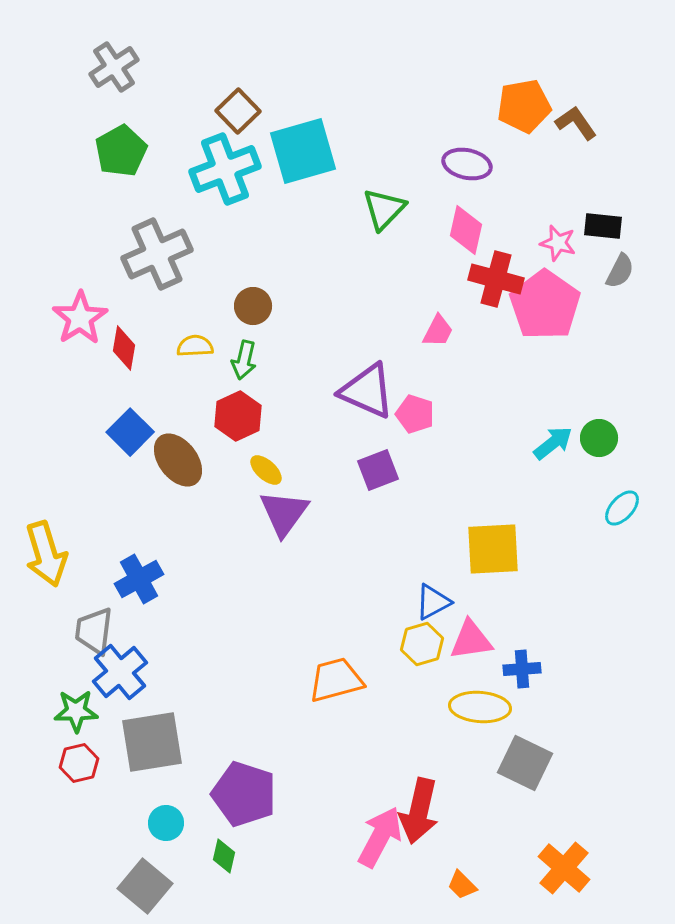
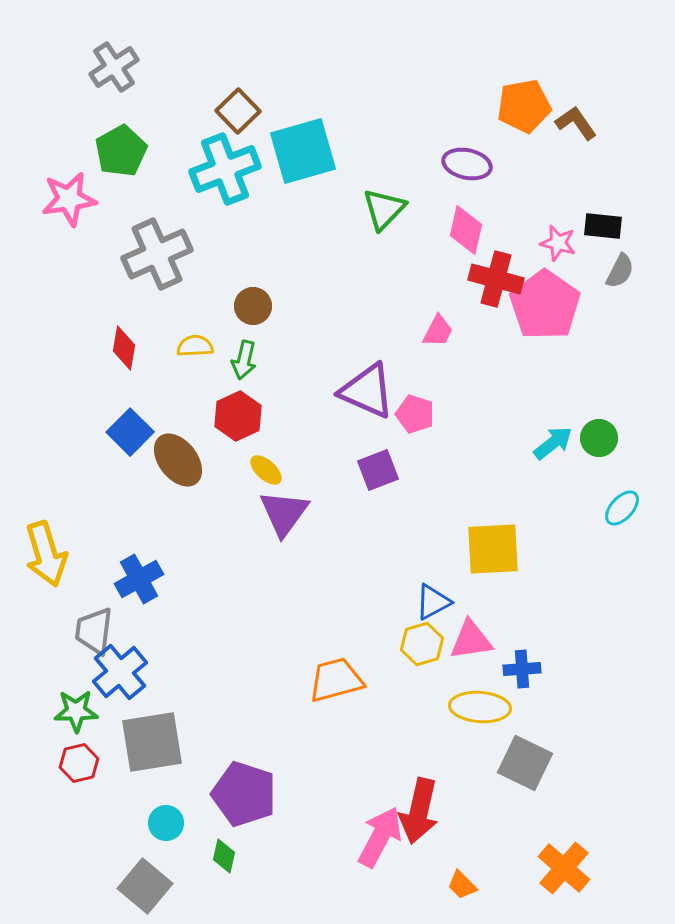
pink star at (80, 318): moved 11 px left, 119 px up; rotated 24 degrees clockwise
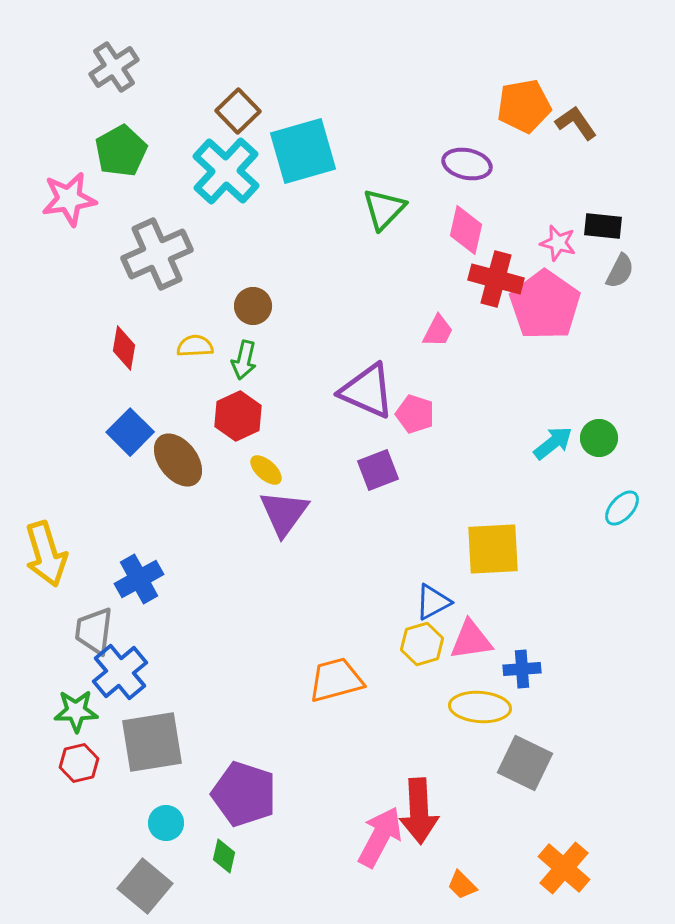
cyan cross at (225, 169): moved 1 px right, 2 px down; rotated 26 degrees counterclockwise
red arrow at (419, 811): rotated 16 degrees counterclockwise
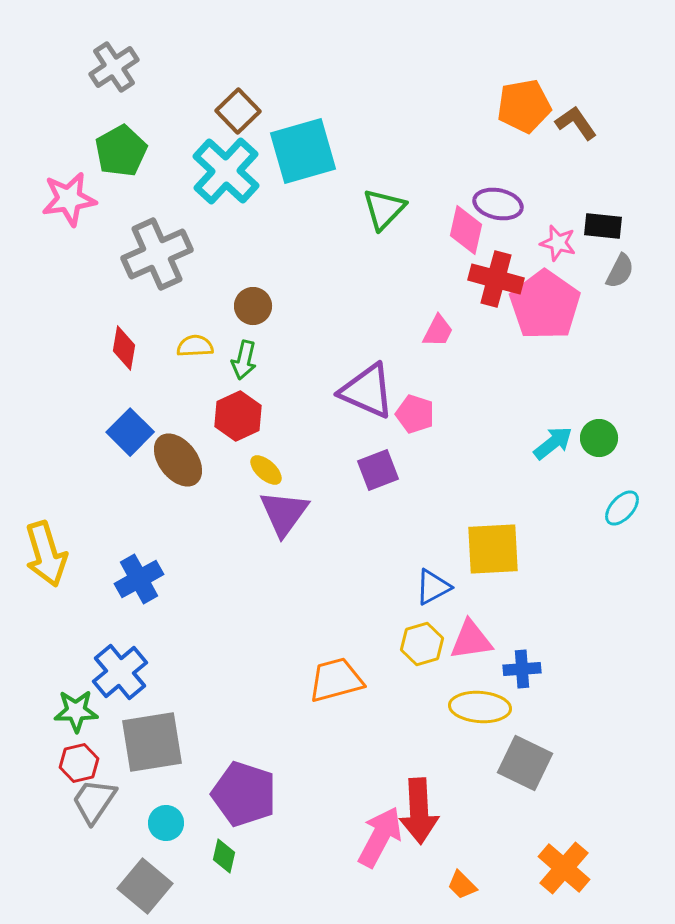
purple ellipse at (467, 164): moved 31 px right, 40 px down
blue triangle at (433, 602): moved 15 px up
gray trapezoid at (94, 631): moved 170 px down; rotated 27 degrees clockwise
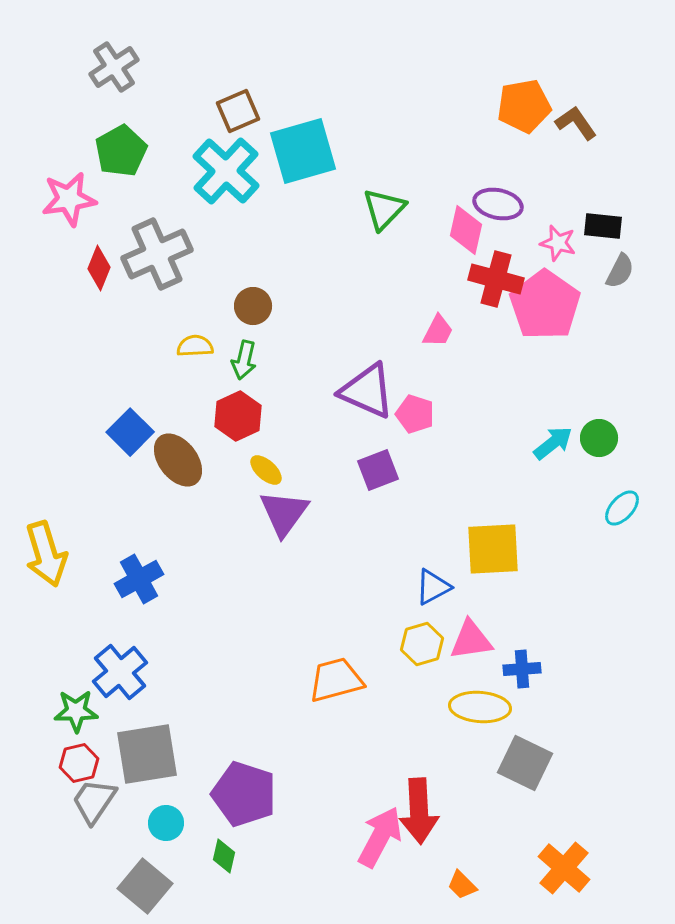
brown square at (238, 111): rotated 21 degrees clockwise
red diamond at (124, 348): moved 25 px left, 80 px up; rotated 12 degrees clockwise
gray square at (152, 742): moved 5 px left, 12 px down
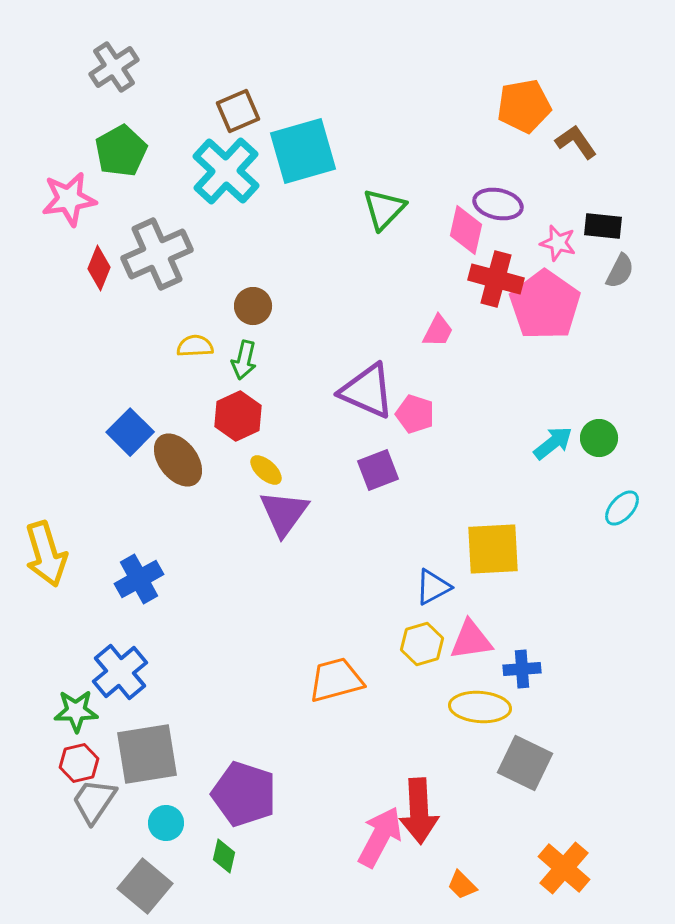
brown L-shape at (576, 123): moved 19 px down
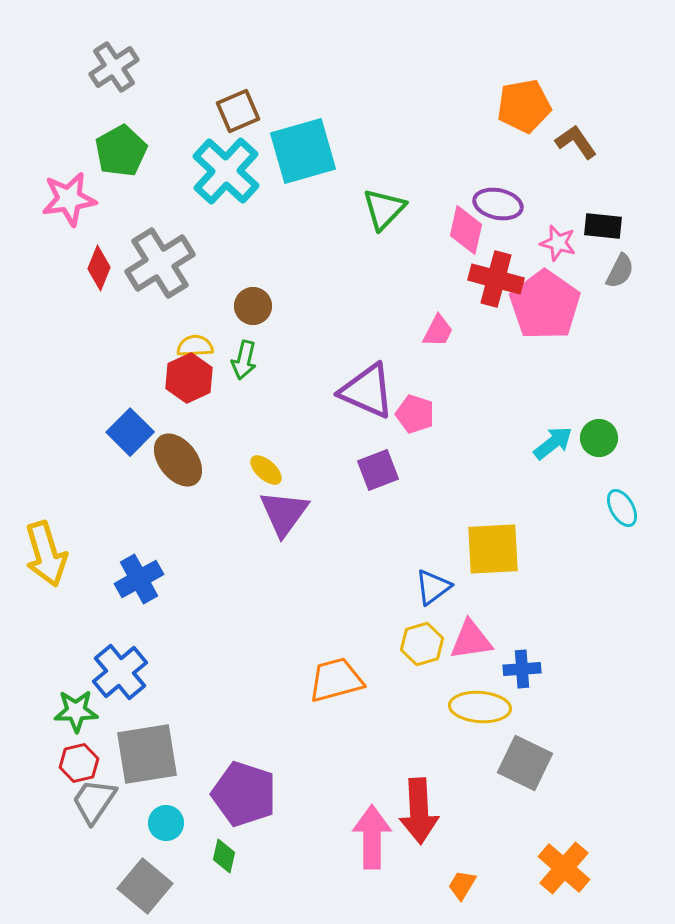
gray cross at (157, 254): moved 3 px right, 9 px down; rotated 8 degrees counterclockwise
red hexagon at (238, 416): moved 49 px left, 38 px up
cyan ellipse at (622, 508): rotated 72 degrees counterclockwise
blue triangle at (433, 587): rotated 9 degrees counterclockwise
pink arrow at (380, 837): moved 8 px left; rotated 28 degrees counterclockwise
orange trapezoid at (462, 885): rotated 76 degrees clockwise
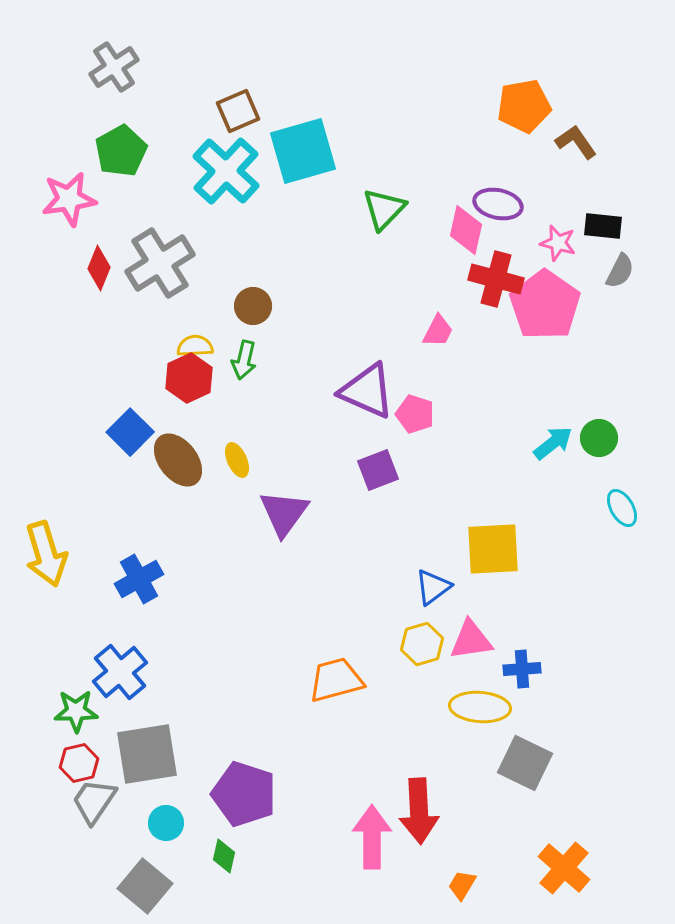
yellow ellipse at (266, 470): moved 29 px left, 10 px up; rotated 24 degrees clockwise
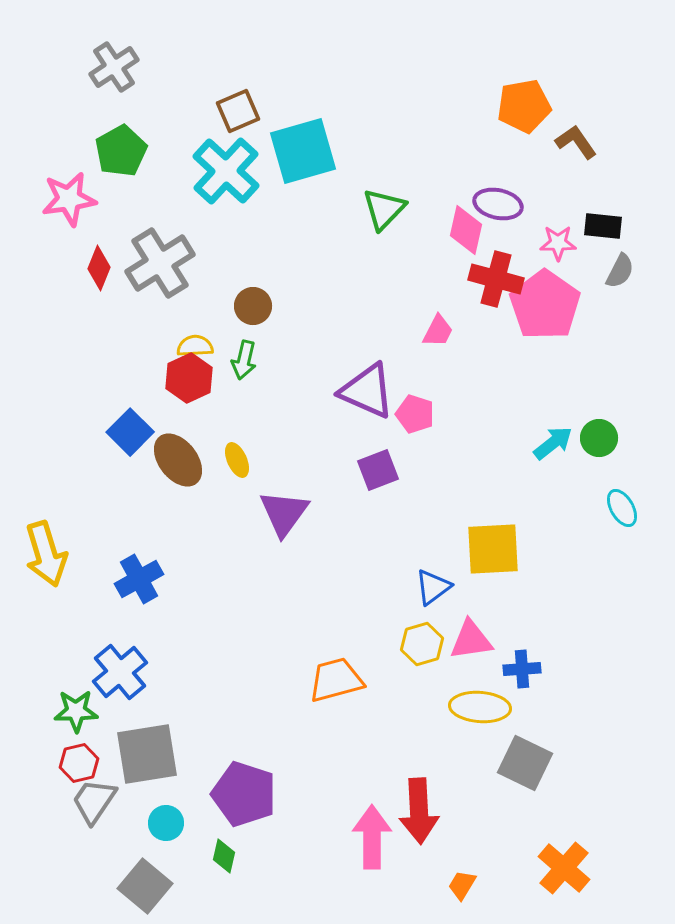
pink star at (558, 243): rotated 15 degrees counterclockwise
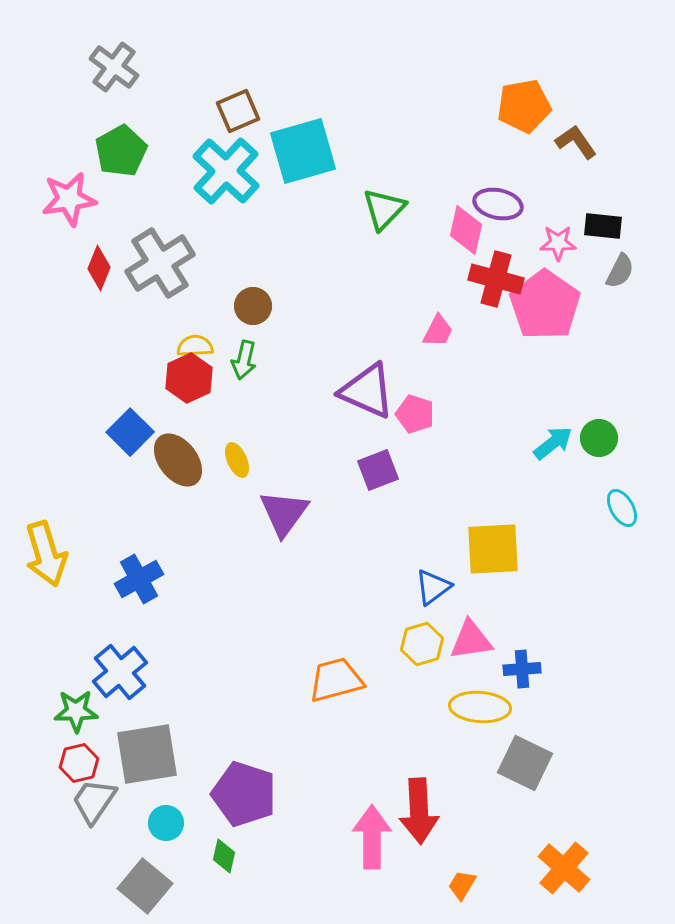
gray cross at (114, 67): rotated 21 degrees counterclockwise
